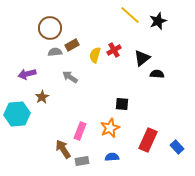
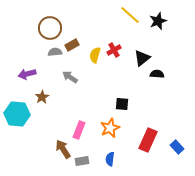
cyan hexagon: rotated 10 degrees clockwise
pink rectangle: moved 1 px left, 1 px up
blue semicircle: moved 2 px left, 2 px down; rotated 80 degrees counterclockwise
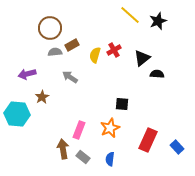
brown arrow: rotated 24 degrees clockwise
gray rectangle: moved 1 px right, 4 px up; rotated 48 degrees clockwise
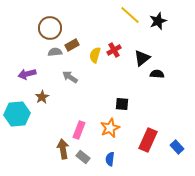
cyan hexagon: rotated 10 degrees counterclockwise
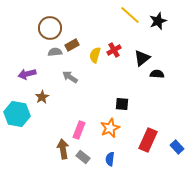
cyan hexagon: rotated 15 degrees clockwise
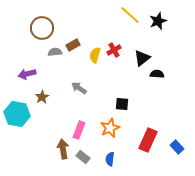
brown circle: moved 8 px left
brown rectangle: moved 1 px right
gray arrow: moved 9 px right, 11 px down
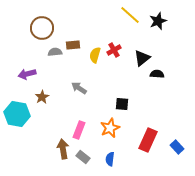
brown rectangle: rotated 24 degrees clockwise
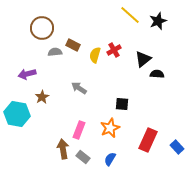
brown rectangle: rotated 32 degrees clockwise
black triangle: moved 1 px right, 1 px down
blue semicircle: rotated 24 degrees clockwise
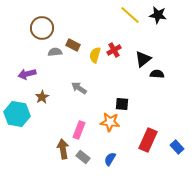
black star: moved 6 px up; rotated 30 degrees clockwise
orange star: moved 6 px up; rotated 30 degrees clockwise
